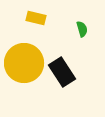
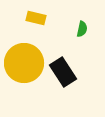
green semicircle: rotated 28 degrees clockwise
black rectangle: moved 1 px right
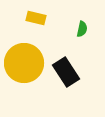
black rectangle: moved 3 px right
